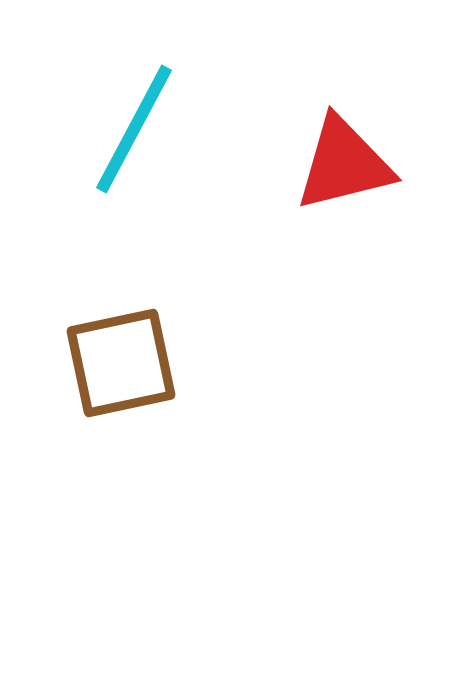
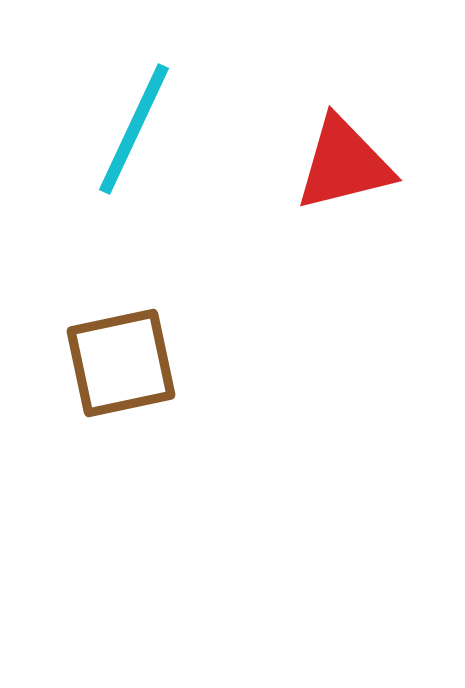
cyan line: rotated 3 degrees counterclockwise
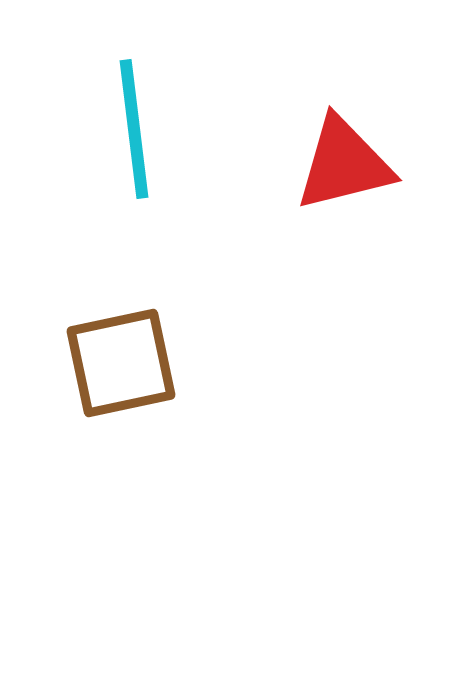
cyan line: rotated 32 degrees counterclockwise
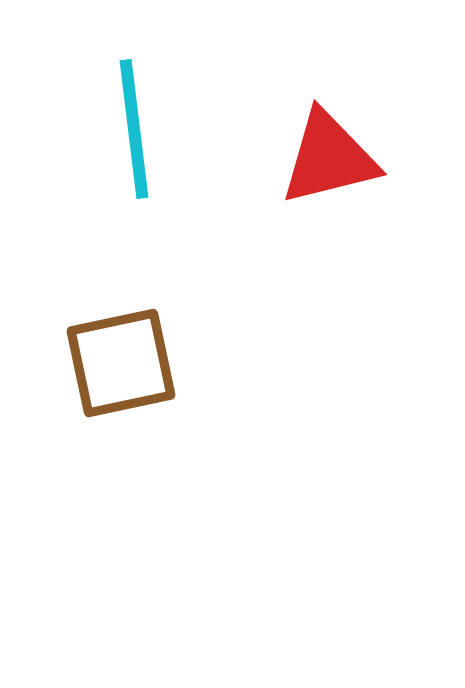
red triangle: moved 15 px left, 6 px up
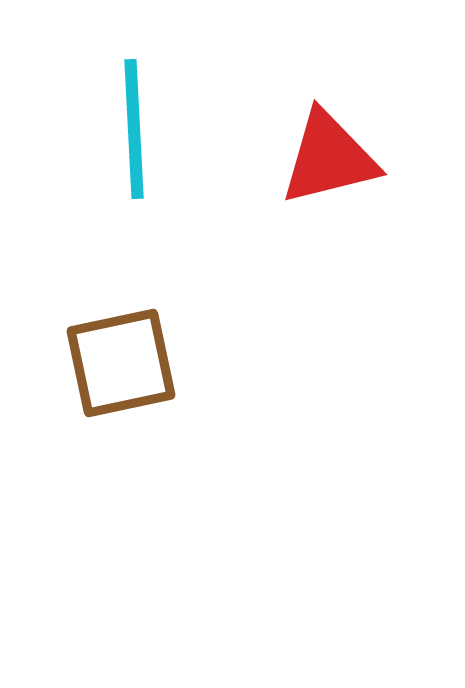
cyan line: rotated 4 degrees clockwise
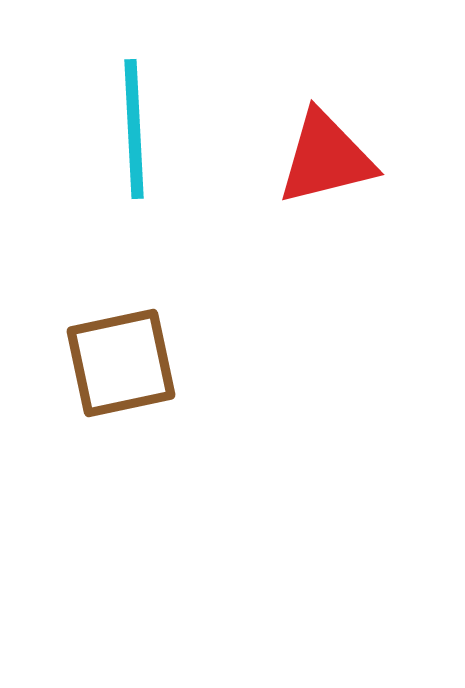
red triangle: moved 3 px left
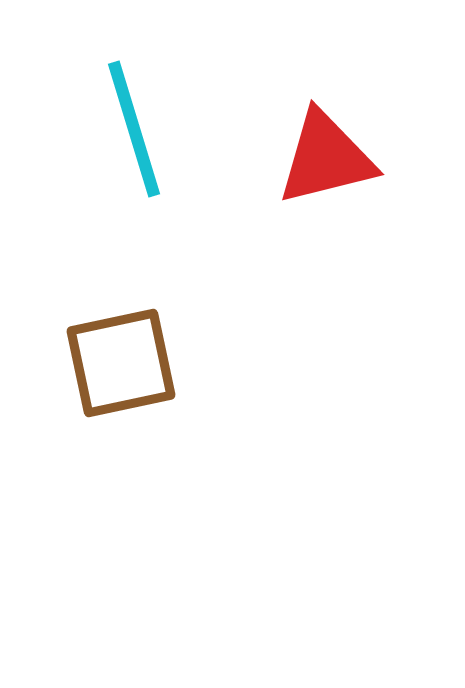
cyan line: rotated 14 degrees counterclockwise
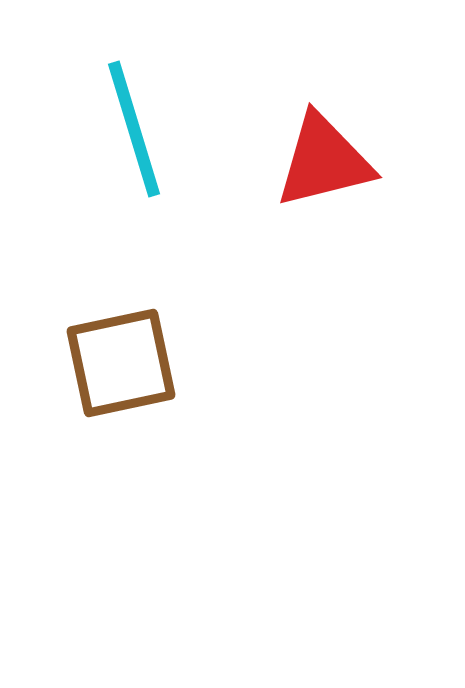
red triangle: moved 2 px left, 3 px down
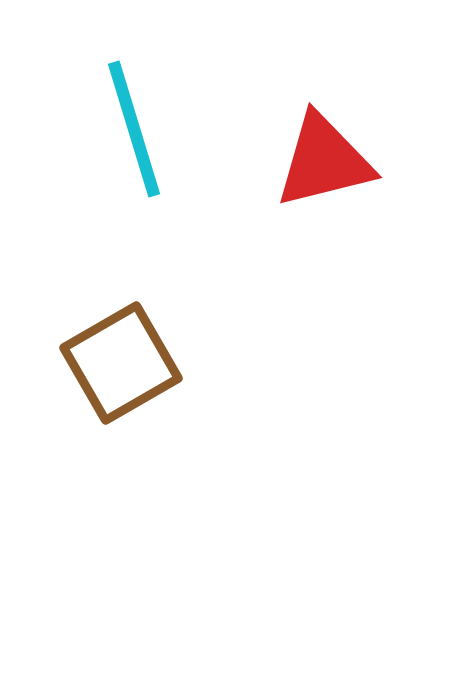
brown square: rotated 18 degrees counterclockwise
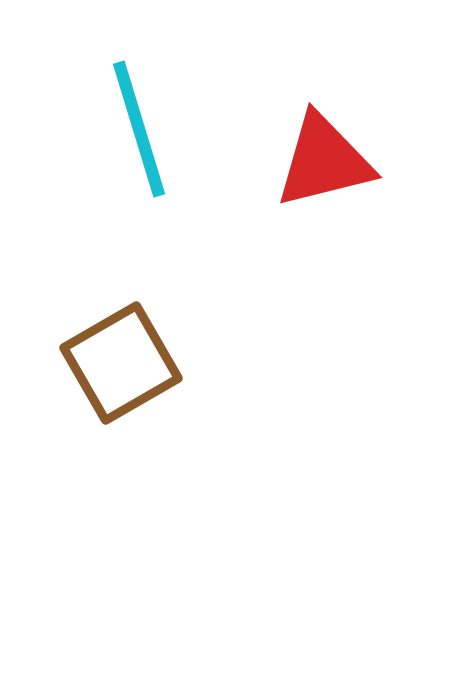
cyan line: moved 5 px right
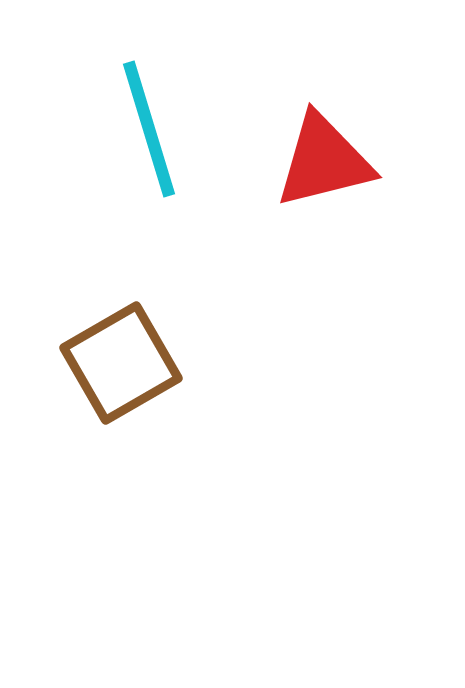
cyan line: moved 10 px right
